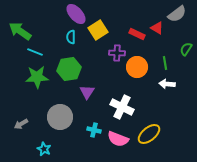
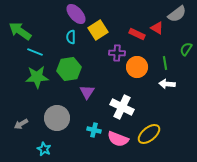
gray circle: moved 3 px left, 1 px down
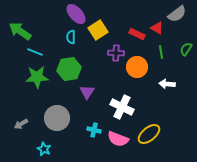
purple cross: moved 1 px left
green line: moved 4 px left, 11 px up
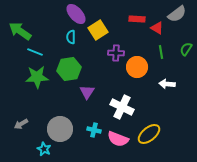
red rectangle: moved 15 px up; rotated 21 degrees counterclockwise
gray circle: moved 3 px right, 11 px down
